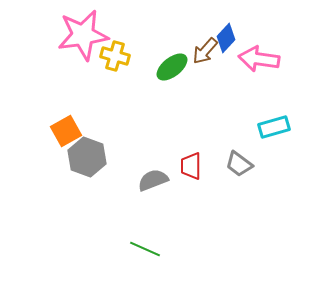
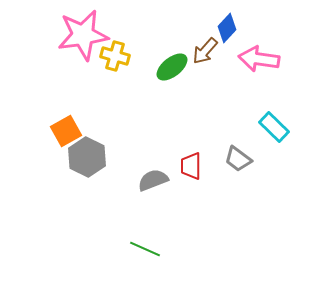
blue diamond: moved 1 px right, 10 px up
cyan rectangle: rotated 60 degrees clockwise
gray hexagon: rotated 6 degrees clockwise
gray trapezoid: moved 1 px left, 5 px up
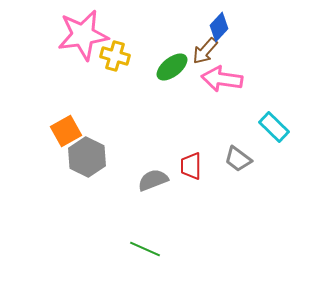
blue diamond: moved 8 px left, 1 px up
pink arrow: moved 37 px left, 20 px down
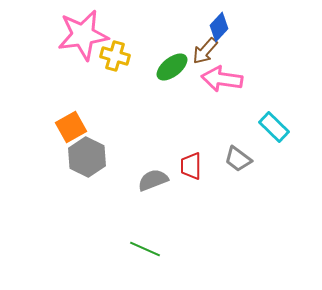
orange square: moved 5 px right, 4 px up
